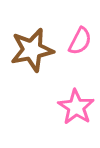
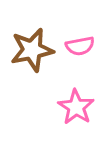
pink semicircle: moved 5 px down; rotated 52 degrees clockwise
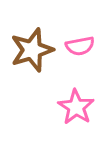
brown star: rotated 6 degrees counterclockwise
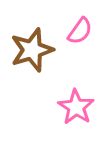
pink semicircle: moved 15 px up; rotated 44 degrees counterclockwise
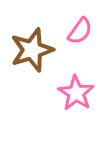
pink star: moved 14 px up
